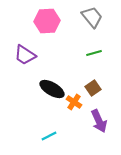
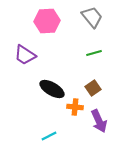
orange cross: moved 1 px right, 5 px down; rotated 28 degrees counterclockwise
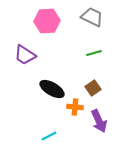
gray trapezoid: rotated 25 degrees counterclockwise
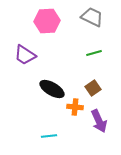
cyan line: rotated 21 degrees clockwise
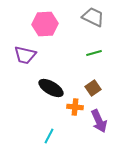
gray trapezoid: moved 1 px right
pink hexagon: moved 2 px left, 3 px down
purple trapezoid: rotated 20 degrees counterclockwise
black ellipse: moved 1 px left, 1 px up
cyan line: rotated 56 degrees counterclockwise
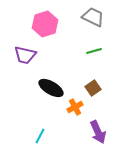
pink hexagon: rotated 15 degrees counterclockwise
green line: moved 2 px up
orange cross: rotated 35 degrees counterclockwise
purple arrow: moved 1 px left, 11 px down
cyan line: moved 9 px left
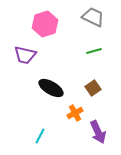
orange cross: moved 6 px down
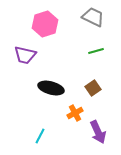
green line: moved 2 px right
black ellipse: rotated 15 degrees counterclockwise
